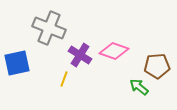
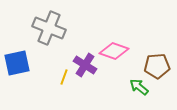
purple cross: moved 5 px right, 10 px down
yellow line: moved 2 px up
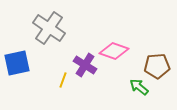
gray cross: rotated 12 degrees clockwise
yellow line: moved 1 px left, 3 px down
